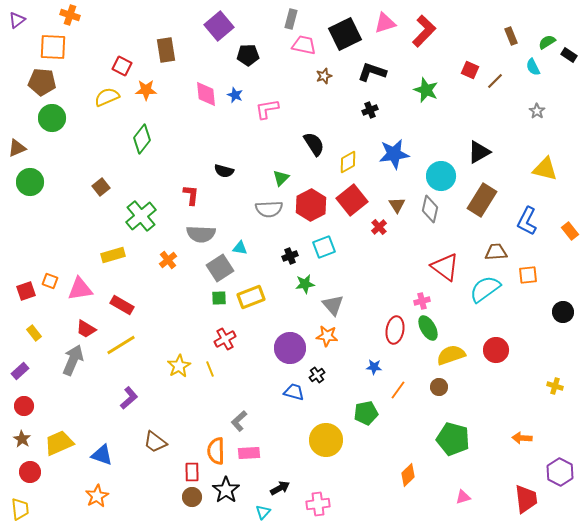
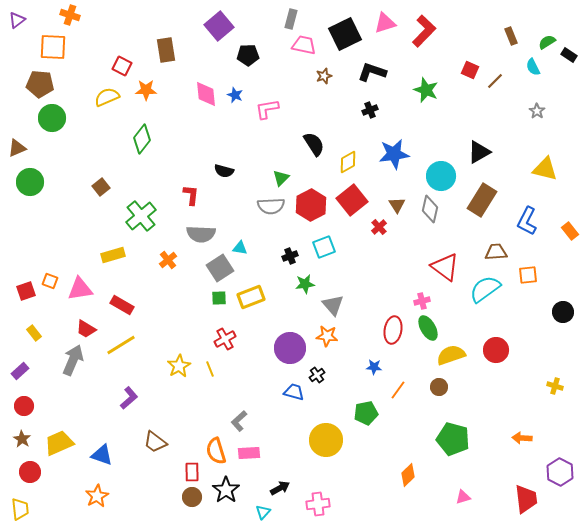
brown pentagon at (42, 82): moved 2 px left, 2 px down
gray semicircle at (269, 209): moved 2 px right, 3 px up
red ellipse at (395, 330): moved 2 px left
orange semicircle at (216, 451): rotated 16 degrees counterclockwise
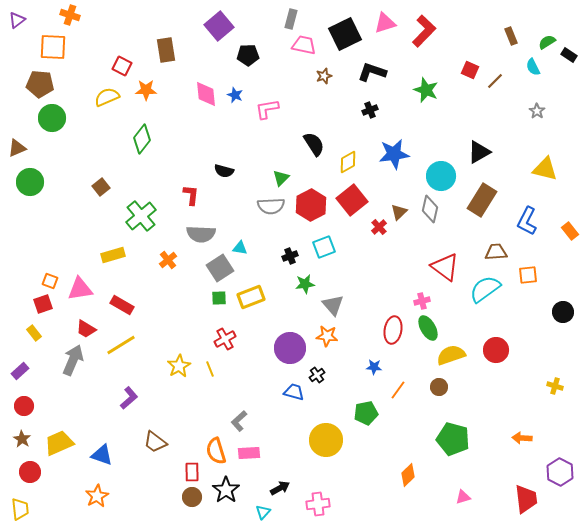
brown triangle at (397, 205): moved 2 px right, 7 px down; rotated 18 degrees clockwise
red square at (26, 291): moved 17 px right, 13 px down
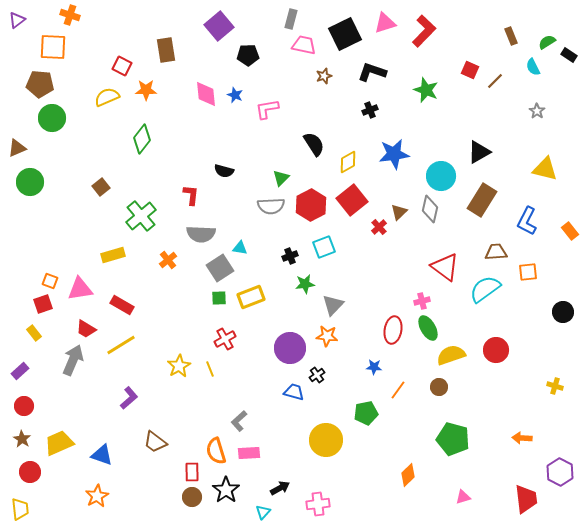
orange square at (528, 275): moved 3 px up
gray triangle at (333, 305): rotated 25 degrees clockwise
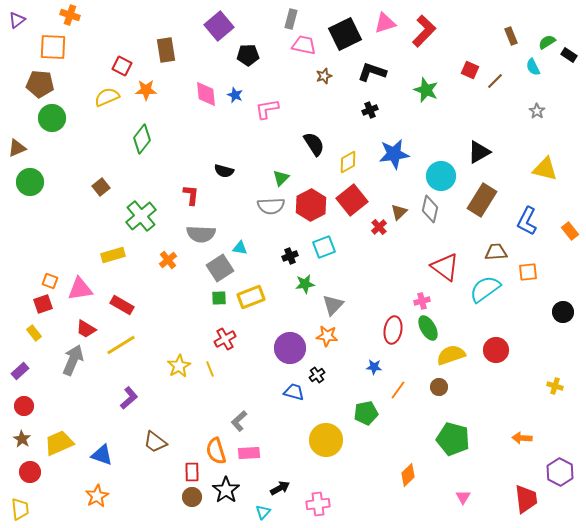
pink triangle at (463, 497): rotated 42 degrees counterclockwise
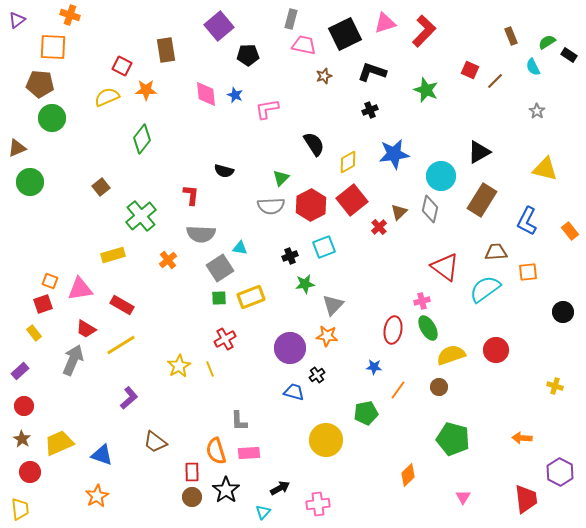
gray L-shape at (239, 421): rotated 50 degrees counterclockwise
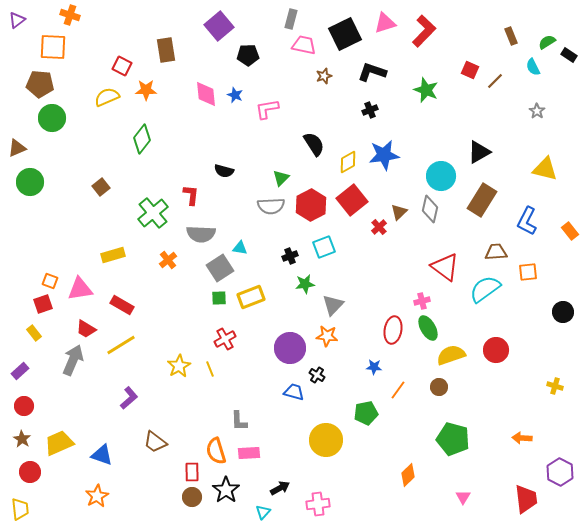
blue star at (394, 154): moved 10 px left, 1 px down
green cross at (141, 216): moved 12 px right, 3 px up
black cross at (317, 375): rotated 21 degrees counterclockwise
